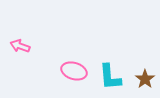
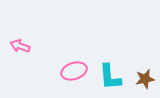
pink ellipse: rotated 35 degrees counterclockwise
brown star: rotated 24 degrees clockwise
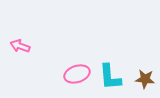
pink ellipse: moved 3 px right, 3 px down
brown star: rotated 18 degrees clockwise
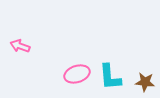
brown star: moved 3 px down
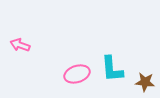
pink arrow: moved 1 px up
cyan L-shape: moved 2 px right, 8 px up
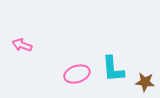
pink arrow: moved 2 px right
cyan L-shape: moved 1 px right
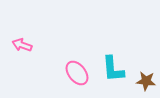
pink ellipse: moved 1 px up; rotated 70 degrees clockwise
brown star: moved 1 px right, 1 px up
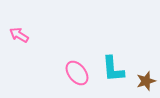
pink arrow: moved 3 px left, 10 px up; rotated 12 degrees clockwise
brown star: rotated 24 degrees counterclockwise
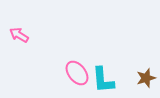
cyan L-shape: moved 10 px left, 11 px down
brown star: moved 3 px up
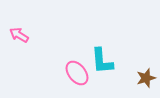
cyan L-shape: moved 1 px left, 19 px up
